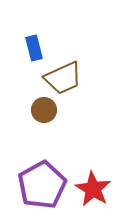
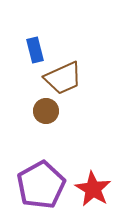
blue rectangle: moved 1 px right, 2 px down
brown circle: moved 2 px right, 1 px down
purple pentagon: moved 1 px left
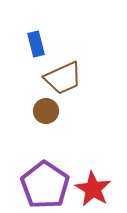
blue rectangle: moved 1 px right, 6 px up
purple pentagon: moved 4 px right; rotated 9 degrees counterclockwise
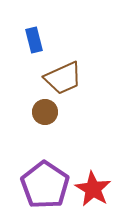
blue rectangle: moved 2 px left, 4 px up
brown circle: moved 1 px left, 1 px down
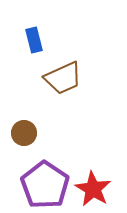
brown circle: moved 21 px left, 21 px down
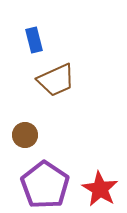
brown trapezoid: moved 7 px left, 2 px down
brown circle: moved 1 px right, 2 px down
red star: moved 7 px right
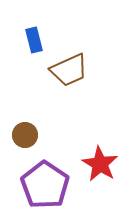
brown trapezoid: moved 13 px right, 10 px up
red star: moved 25 px up
